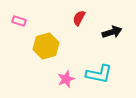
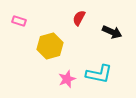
black arrow: rotated 42 degrees clockwise
yellow hexagon: moved 4 px right
pink star: moved 1 px right
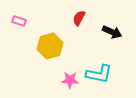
pink star: moved 3 px right, 1 px down; rotated 24 degrees clockwise
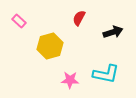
pink rectangle: rotated 24 degrees clockwise
black arrow: moved 1 px right; rotated 42 degrees counterclockwise
cyan L-shape: moved 7 px right
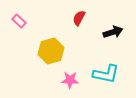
yellow hexagon: moved 1 px right, 5 px down
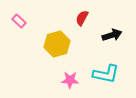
red semicircle: moved 3 px right
black arrow: moved 1 px left, 3 px down
yellow hexagon: moved 6 px right, 7 px up
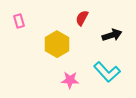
pink rectangle: rotated 32 degrees clockwise
yellow hexagon: rotated 15 degrees counterclockwise
cyan L-shape: moved 1 px right, 2 px up; rotated 36 degrees clockwise
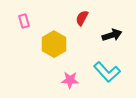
pink rectangle: moved 5 px right
yellow hexagon: moved 3 px left
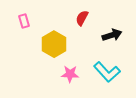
pink star: moved 6 px up
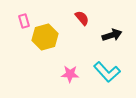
red semicircle: rotated 112 degrees clockwise
yellow hexagon: moved 9 px left, 7 px up; rotated 15 degrees clockwise
